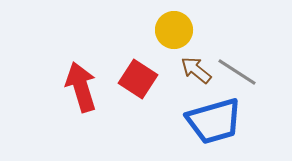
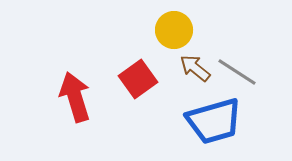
brown arrow: moved 1 px left, 2 px up
red square: rotated 21 degrees clockwise
red arrow: moved 6 px left, 10 px down
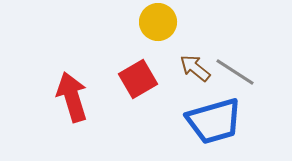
yellow circle: moved 16 px left, 8 px up
gray line: moved 2 px left
red square: rotated 6 degrees clockwise
red arrow: moved 3 px left
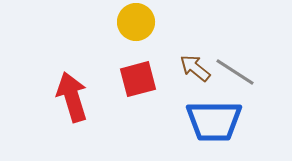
yellow circle: moved 22 px left
red square: rotated 15 degrees clockwise
blue trapezoid: rotated 16 degrees clockwise
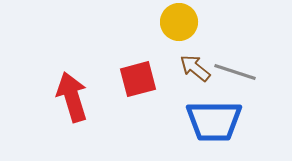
yellow circle: moved 43 px right
gray line: rotated 15 degrees counterclockwise
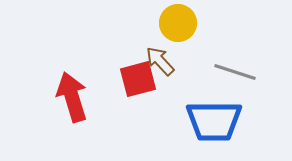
yellow circle: moved 1 px left, 1 px down
brown arrow: moved 35 px left, 7 px up; rotated 8 degrees clockwise
